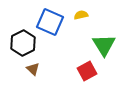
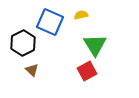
green triangle: moved 9 px left
brown triangle: moved 1 px left, 1 px down
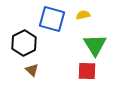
yellow semicircle: moved 2 px right
blue square: moved 2 px right, 3 px up; rotated 8 degrees counterclockwise
black hexagon: moved 1 px right
red square: rotated 30 degrees clockwise
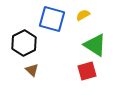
yellow semicircle: rotated 16 degrees counterclockwise
green triangle: rotated 25 degrees counterclockwise
red square: rotated 18 degrees counterclockwise
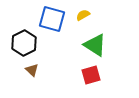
red square: moved 4 px right, 4 px down
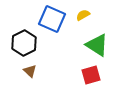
blue square: rotated 8 degrees clockwise
green triangle: moved 2 px right
brown triangle: moved 2 px left, 1 px down
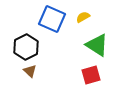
yellow semicircle: moved 2 px down
black hexagon: moved 2 px right, 4 px down
